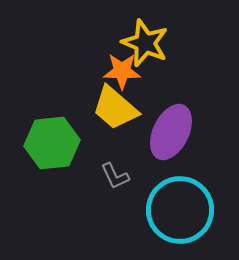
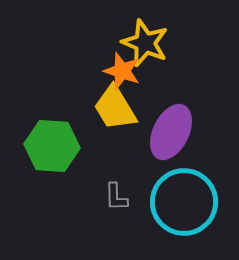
orange star: rotated 18 degrees clockwise
yellow trapezoid: rotated 18 degrees clockwise
green hexagon: moved 3 px down; rotated 10 degrees clockwise
gray L-shape: moved 1 px right, 21 px down; rotated 24 degrees clockwise
cyan circle: moved 4 px right, 8 px up
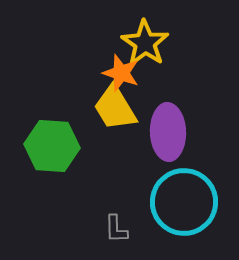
yellow star: rotated 12 degrees clockwise
orange star: moved 1 px left, 2 px down
purple ellipse: moved 3 px left; rotated 28 degrees counterclockwise
gray L-shape: moved 32 px down
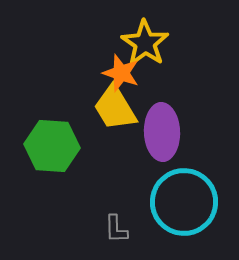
purple ellipse: moved 6 px left
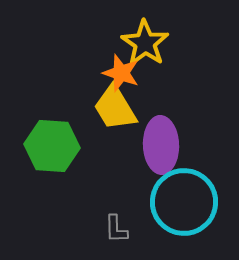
purple ellipse: moved 1 px left, 13 px down
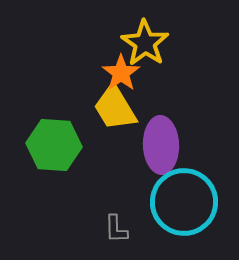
orange star: rotated 18 degrees clockwise
green hexagon: moved 2 px right, 1 px up
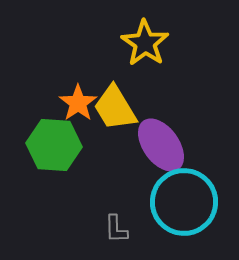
orange star: moved 43 px left, 30 px down
purple ellipse: rotated 34 degrees counterclockwise
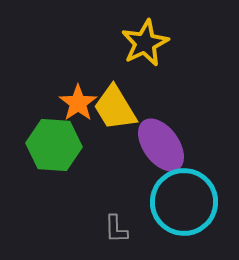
yellow star: rotated 12 degrees clockwise
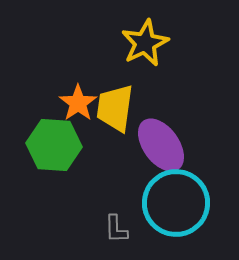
yellow trapezoid: rotated 39 degrees clockwise
cyan circle: moved 8 px left, 1 px down
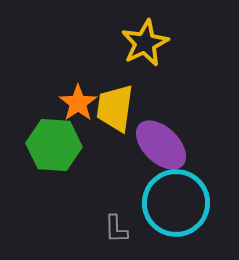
purple ellipse: rotated 10 degrees counterclockwise
